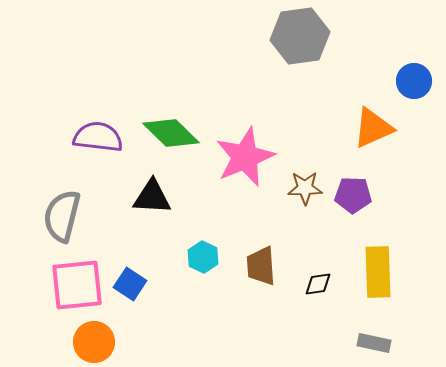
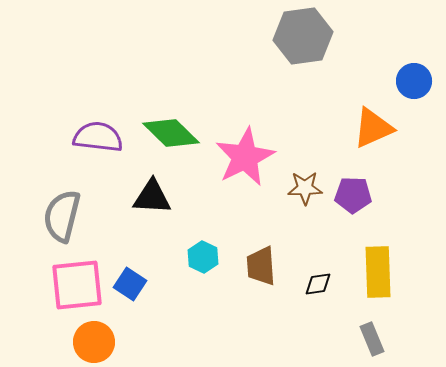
gray hexagon: moved 3 px right
pink star: rotated 4 degrees counterclockwise
gray rectangle: moved 2 px left, 4 px up; rotated 56 degrees clockwise
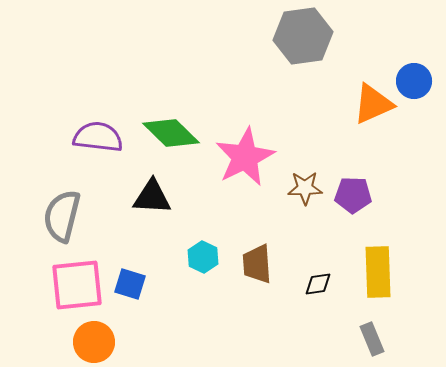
orange triangle: moved 24 px up
brown trapezoid: moved 4 px left, 2 px up
blue square: rotated 16 degrees counterclockwise
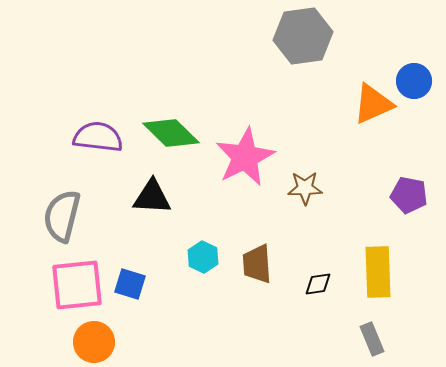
purple pentagon: moved 56 px right; rotated 9 degrees clockwise
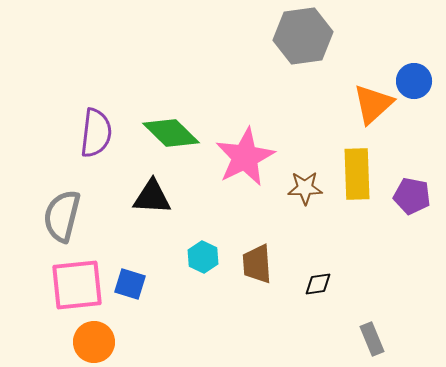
orange triangle: rotated 18 degrees counterclockwise
purple semicircle: moved 2 px left, 4 px up; rotated 90 degrees clockwise
purple pentagon: moved 3 px right, 1 px down
yellow rectangle: moved 21 px left, 98 px up
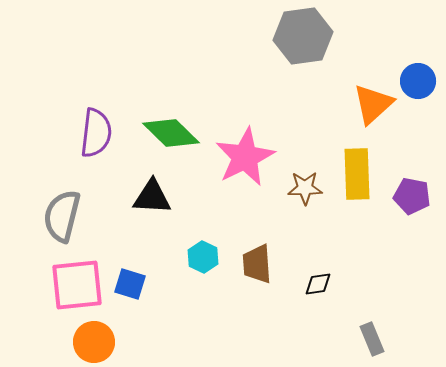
blue circle: moved 4 px right
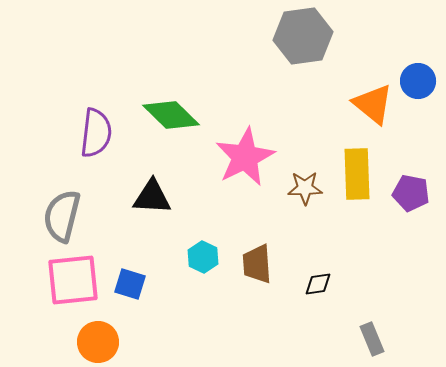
orange triangle: rotated 39 degrees counterclockwise
green diamond: moved 18 px up
purple pentagon: moved 1 px left, 3 px up
pink square: moved 4 px left, 5 px up
orange circle: moved 4 px right
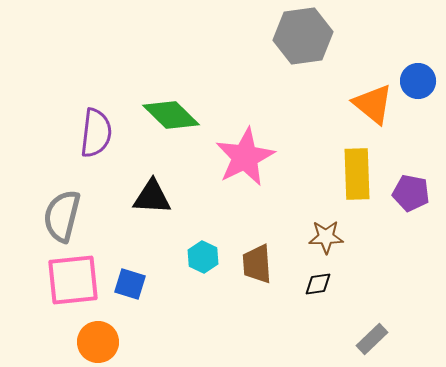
brown star: moved 21 px right, 49 px down
gray rectangle: rotated 68 degrees clockwise
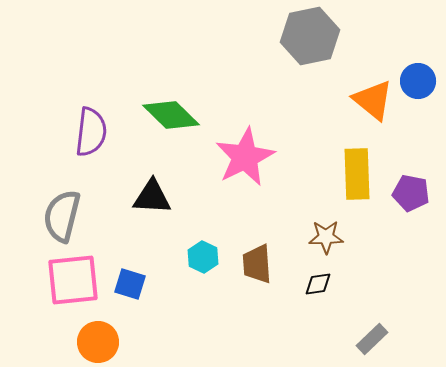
gray hexagon: moved 7 px right; rotated 4 degrees counterclockwise
orange triangle: moved 4 px up
purple semicircle: moved 5 px left, 1 px up
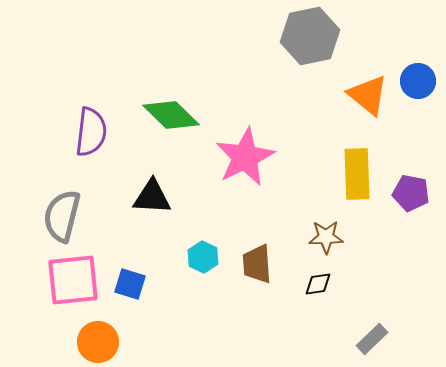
orange triangle: moved 5 px left, 5 px up
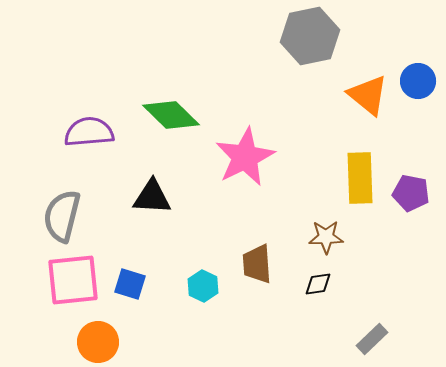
purple semicircle: moved 2 px left; rotated 102 degrees counterclockwise
yellow rectangle: moved 3 px right, 4 px down
cyan hexagon: moved 29 px down
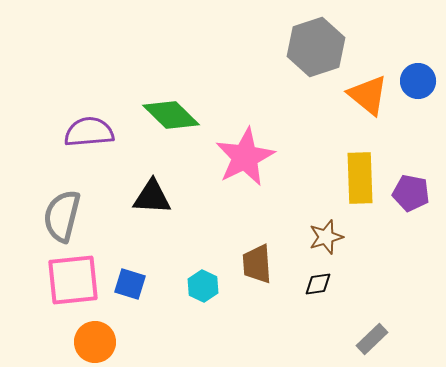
gray hexagon: moved 6 px right, 11 px down; rotated 6 degrees counterclockwise
brown star: rotated 16 degrees counterclockwise
orange circle: moved 3 px left
